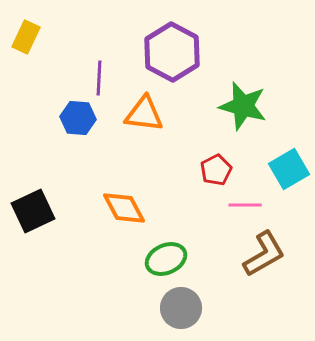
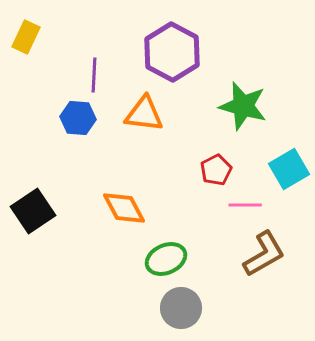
purple line: moved 5 px left, 3 px up
black square: rotated 9 degrees counterclockwise
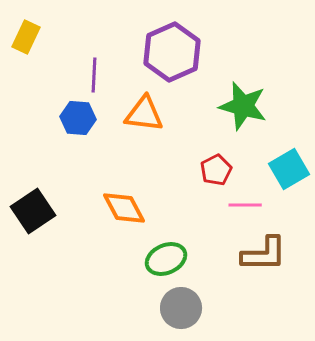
purple hexagon: rotated 8 degrees clockwise
brown L-shape: rotated 30 degrees clockwise
